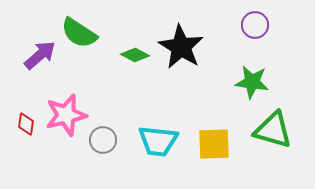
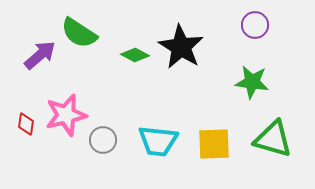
green triangle: moved 9 px down
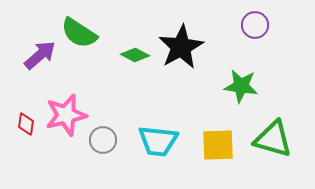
black star: rotated 12 degrees clockwise
green star: moved 11 px left, 4 px down
yellow square: moved 4 px right, 1 px down
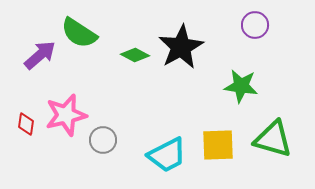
cyan trapezoid: moved 9 px right, 14 px down; rotated 33 degrees counterclockwise
